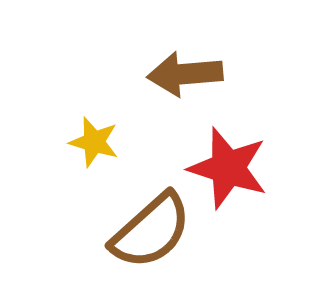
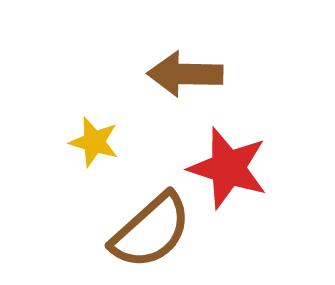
brown arrow: rotated 6 degrees clockwise
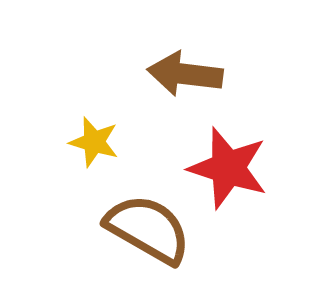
brown arrow: rotated 6 degrees clockwise
brown semicircle: moved 3 px left, 2 px up; rotated 108 degrees counterclockwise
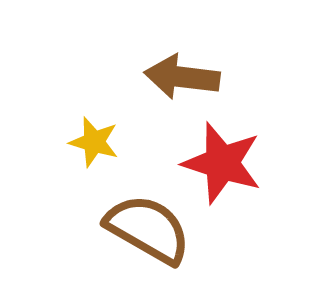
brown arrow: moved 3 px left, 3 px down
red star: moved 6 px left, 5 px up
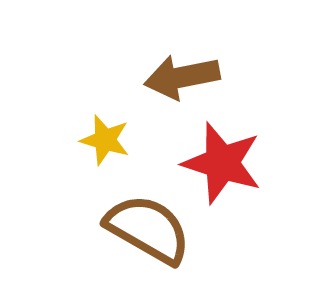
brown arrow: rotated 18 degrees counterclockwise
yellow star: moved 11 px right, 2 px up
